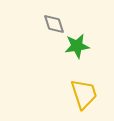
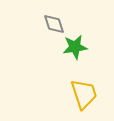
green star: moved 2 px left, 1 px down
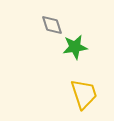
gray diamond: moved 2 px left, 1 px down
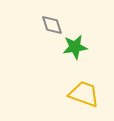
yellow trapezoid: rotated 52 degrees counterclockwise
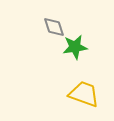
gray diamond: moved 2 px right, 2 px down
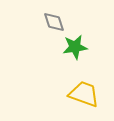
gray diamond: moved 5 px up
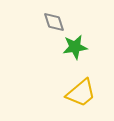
yellow trapezoid: moved 3 px left, 1 px up; rotated 120 degrees clockwise
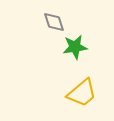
yellow trapezoid: moved 1 px right
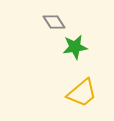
gray diamond: rotated 15 degrees counterclockwise
